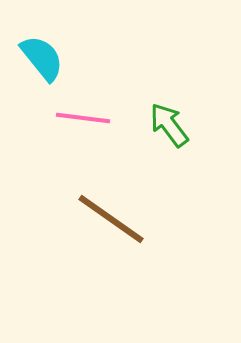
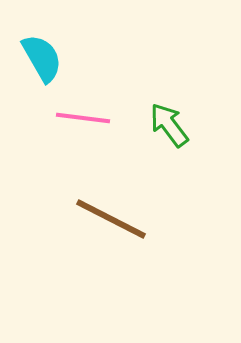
cyan semicircle: rotated 9 degrees clockwise
brown line: rotated 8 degrees counterclockwise
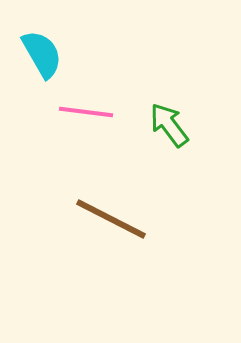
cyan semicircle: moved 4 px up
pink line: moved 3 px right, 6 px up
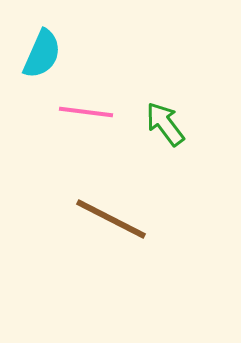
cyan semicircle: rotated 54 degrees clockwise
green arrow: moved 4 px left, 1 px up
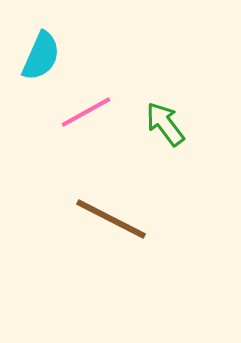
cyan semicircle: moved 1 px left, 2 px down
pink line: rotated 36 degrees counterclockwise
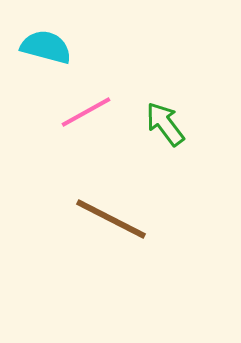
cyan semicircle: moved 5 px right, 9 px up; rotated 99 degrees counterclockwise
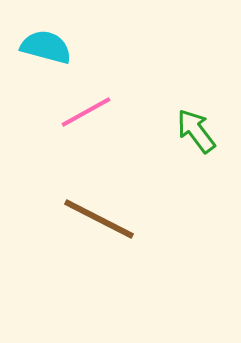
green arrow: moved 31 px right, 7 px down
brown line: moved 12 px left
